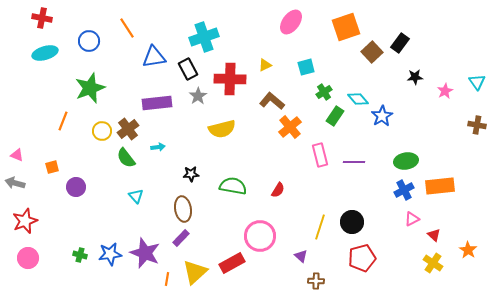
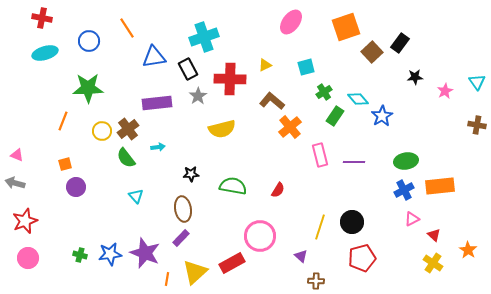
green star at (90, 88): moved 2 px left; rotated 20 degrees clockwise
orange square at (52, 167): moved 13 px right, 3 px up
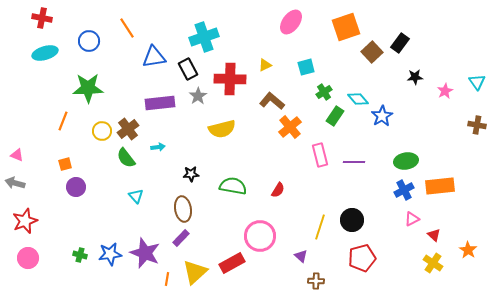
purple rectangle at (157, 103): moved 3 px right
black circle at (352, 222): moved 2 px up
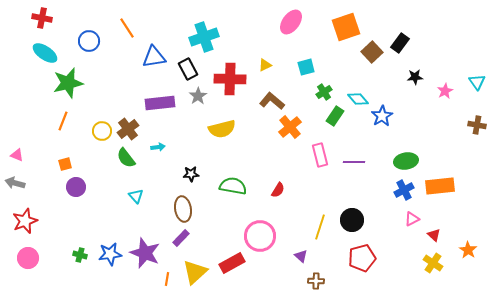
cyan ellipse at (45, 53): rotated 50 degrees clockwise
green star at (88, 88): moved 20 px left, 5 px up; rotated 12 degrees counterclockwise
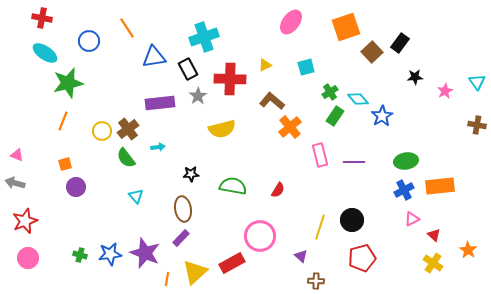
green cross at (324, 92): moved 6 px right
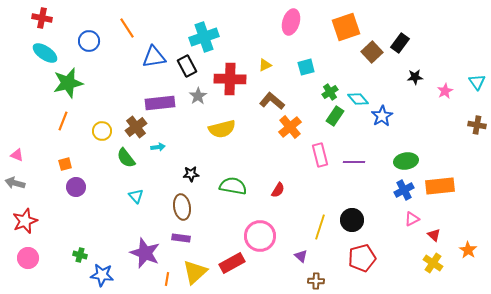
pink ellipse at (291, 22): rotated 20 degrees counterclockwise
black rectangle at (188, 69): moved 1 px left, 3 px up
brown cross at (128, 129): moved 8 px right, 2 px up
brown ellipse at (183, 209): moved 1 px left, 2 px up
purple rectangle at (181, 238): rotated 54 degrees clockwise
blue star at (110, 254): moved 8 px left, 21 px down; rotated 15 degrees clockwise
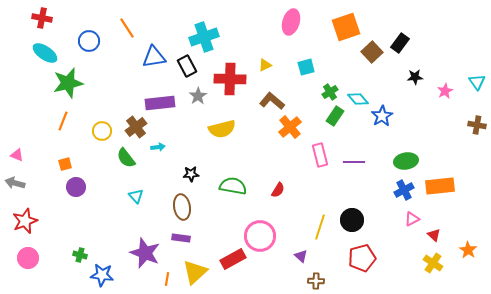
red rectangle at (232, 263): moved 1 px right, 4 px up
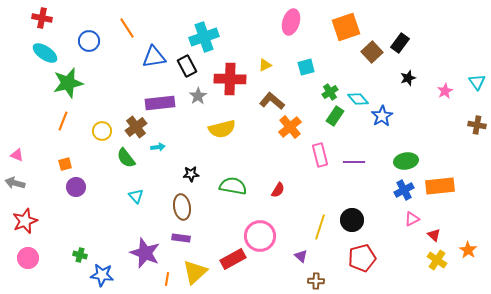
black star at (415, 77): moved 7 px left, 1 px down; rotated 14 degrees counterclockwise
yellow cross at (433, 263): moved 4 px right, 3 px up
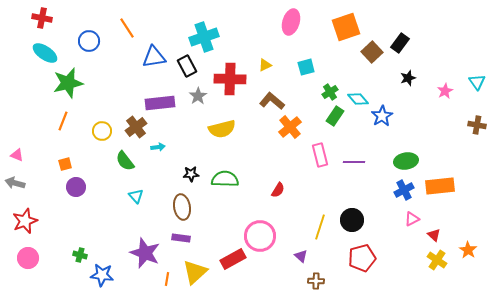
green semicircle at (126, 158): moved 1 px left, 3 px down
green semicircle at (233, 186): moved 8 px left, 7 px up; rotated 8 degrees counterclockwise
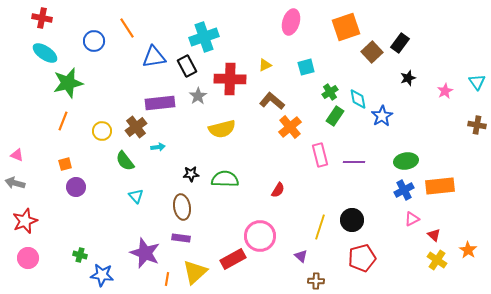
blue circle at (89, 41): moved 5 px right
cyan diamond at (358, 99): rotated 30 degrees clockwise
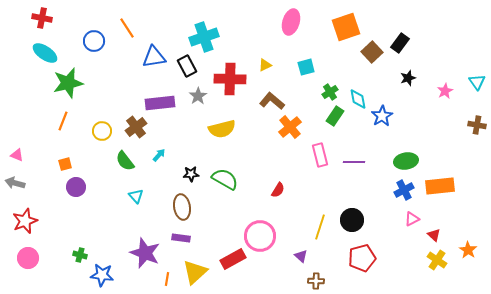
cyan arrow at (158, 147): moved 1 px right, 8 px down; rotated 40 degrees counterclockwise
green semicircle at (225, 179): rotated 28 degrees clockwise
